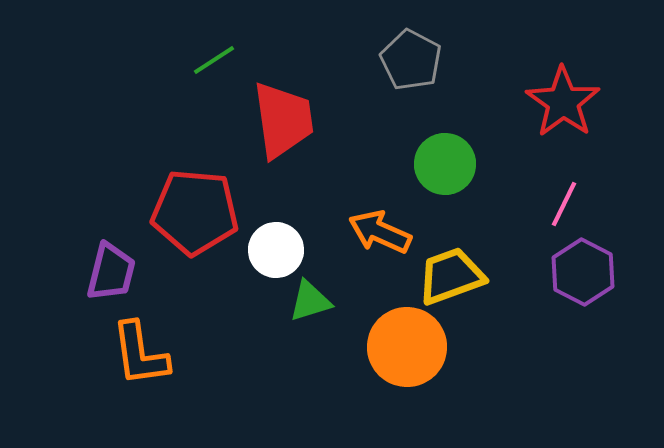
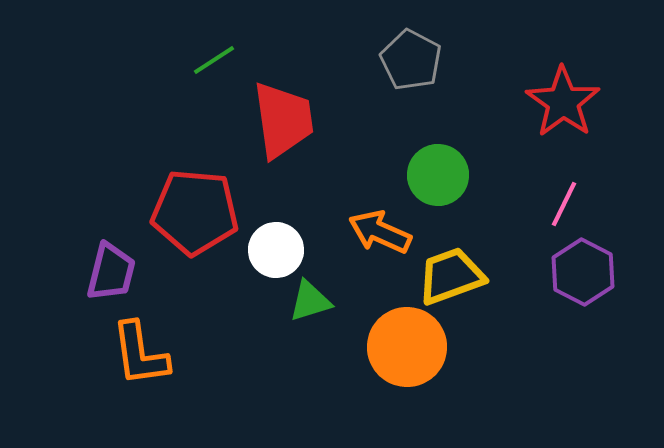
green circle: moved 7 px left, 11 px down
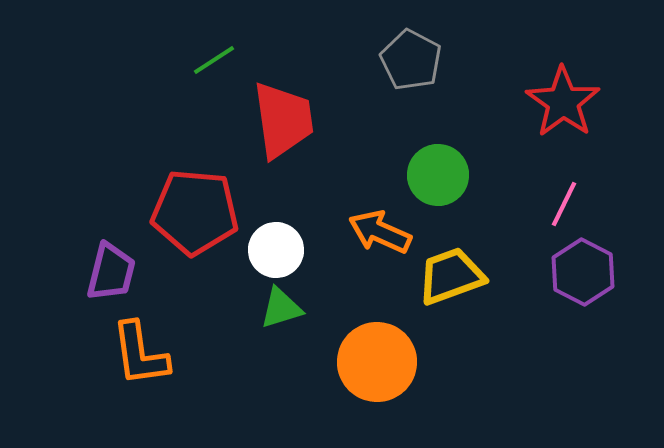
green triangle: moved 29 px left, 7 px down
orange circle: moved 30 px left, 15 px down
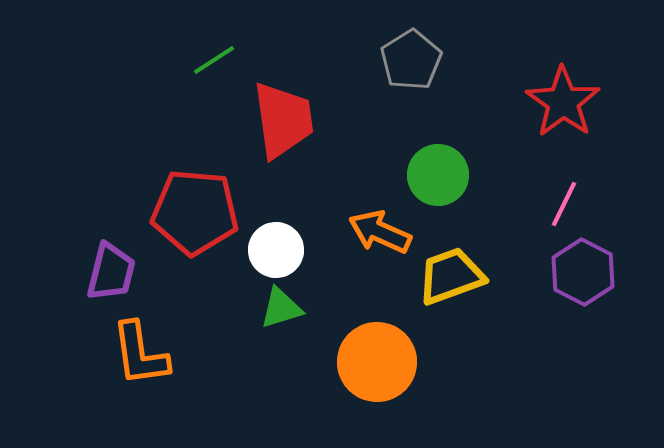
gray pentagon: rotated 12 degrees clockwise
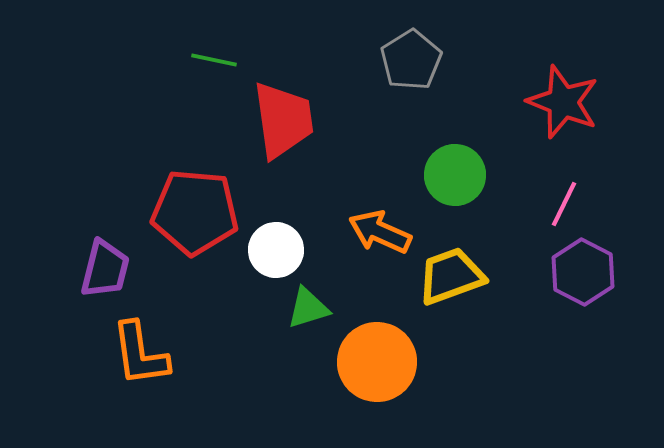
green line: rotated 45 degrees clockwise
red star: rotated 14 degrees counterclockwise
green circle: moved 17 px right
purple trapezoid: moved 6 px left, 3 px up
green triangle: moved 27 px right
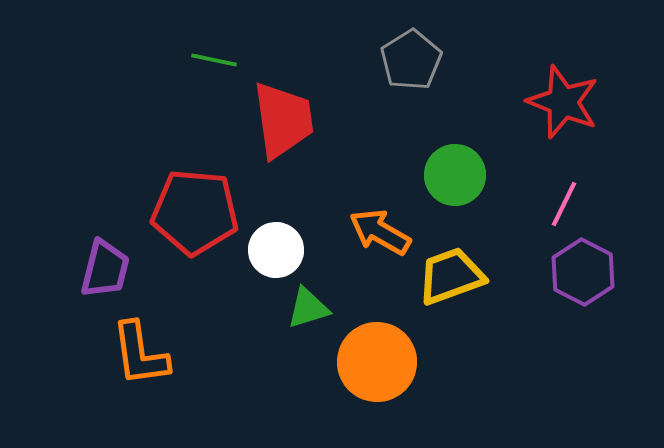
orange arrow: rotated 6 degrees clockwise
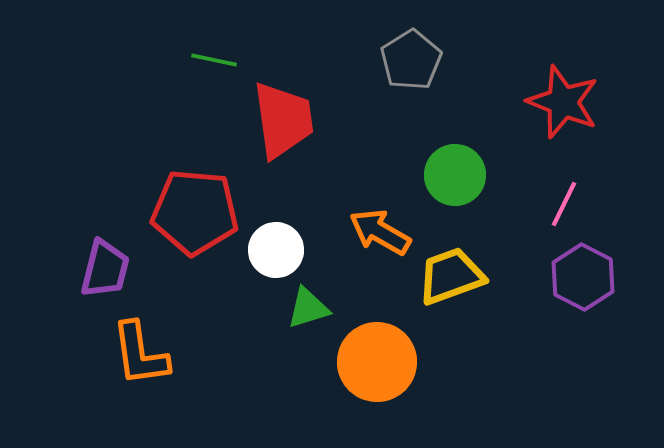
purple hexagon: moved 5 px down
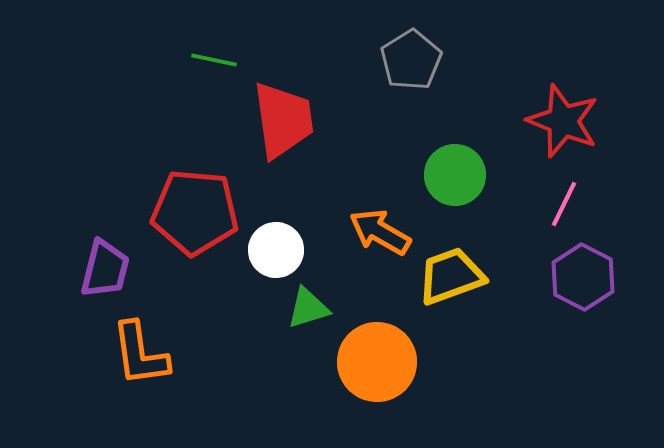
red star: moved 19 px down
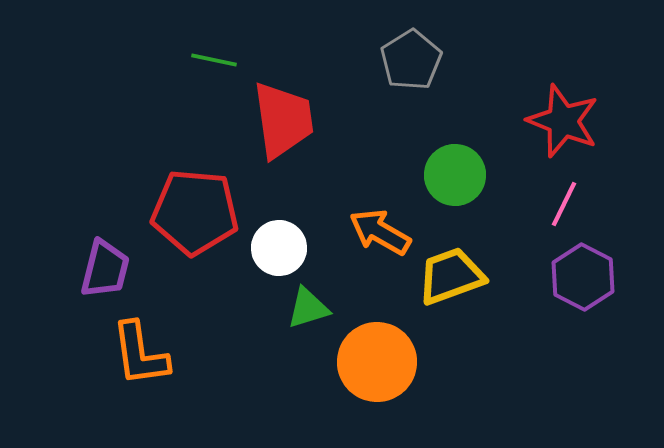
white circle: moved 3 px right, 2 px up
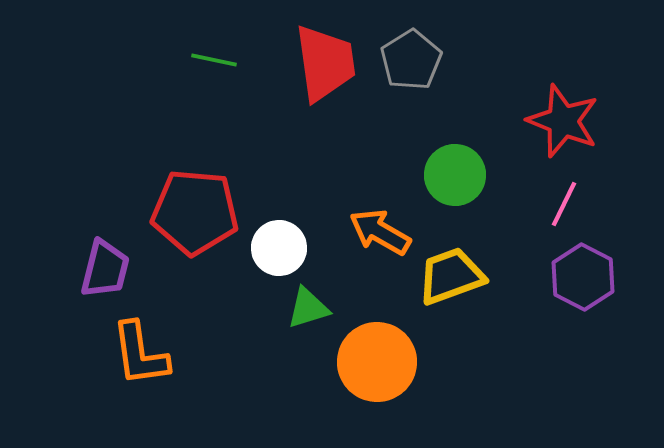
red trapezoid: moved 42 px right, 57 px up
